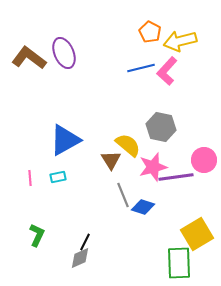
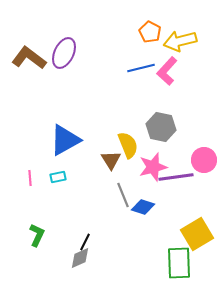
purple ellipse: rotated 48 degrees clockwise
yellow semicircle: rotated 28 degrees clockwise
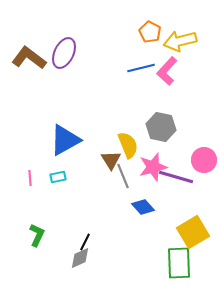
purple line: rotated 24 degrees clockwise
gray line: moved 19 px up
blue diamond: rotated 30 degrees clockwise
yellow square: moved 4 px left, 2 px up
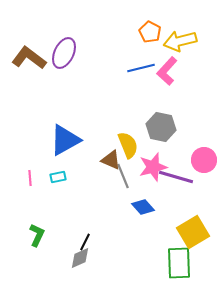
brown triangle: rotated 35 degrees counterclockwise
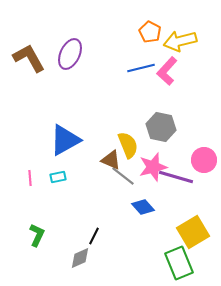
purple ellipse: moved 6 px right, 1 px down
brown L-shape: rotated 24 degrees clockwise
gray line: rotated 30 degrees counterclockwise
black line: moved 9 px right, 6 px up
green rectangle: rotated 20 degrees counterclockwise
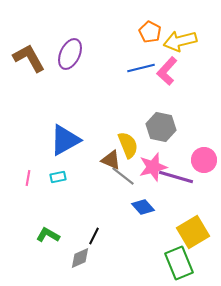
pink line: moved 2 px left; rotated 14 degrees clockwise
green L-shape: moved 11 px right; rotated 85 degrees counterclockwise
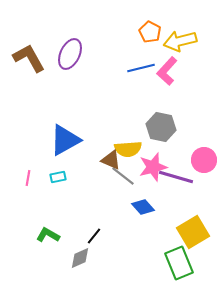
yellow semicircle: moved 4 px down; rotated 108 degrees clockwise
black line: rotated 12 degrees clockwise
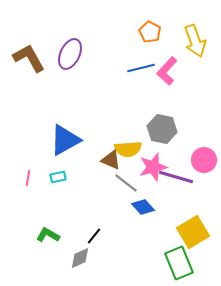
yellow arrow: moved 15 px right; rotated 96 degrees counterclockwise
gray hexagon: moved 1 px right, 2 px down
gray line: moved 3 px right, 7 px down
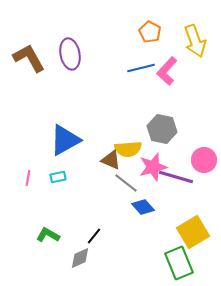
purple ellipse: rotated 36 degrees counterclockwise
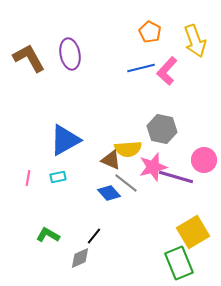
blue diamond: moved 34 px left, 14 px up
